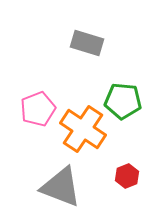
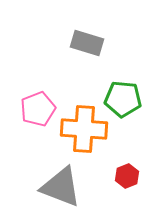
green pentagon: moved 2 px up
orange cross: moved 1 px right; rotated 30 degrees counterclockwise
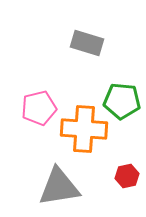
green pentagon: moved 1 px left, 2 px down
pink pentagon: moved 1 px right, 1 px up; rotated 8 degrees clockwise
red hexagon: rotated 10 degrees clockwise
gray triangle: moved 2 px left; rotated 30 degrees counterclockwise
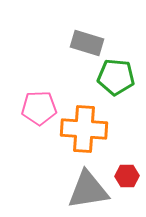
green pentagon: moved 6 px left, 24 px up
pink pentagon: rotated 12 degrees clockwise
red hexagon: rotated 10 degrees clockwise
gray triangle: moved 29 px right, 3 px down
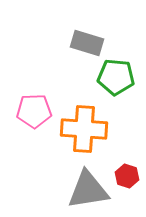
pink pentagon: moved 5 px left, 3 px down
red hexagon: rotated 20 degrees clockwise
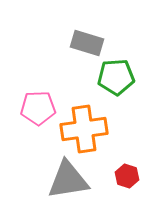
green pentagon: rotated 9 degrees counterclockwise
pink pentagon: moved 4 px right, 3 px up
orange cross: rotated 12 degrees counterclockwise
gray triangle: moved 20 px left, 10 px up
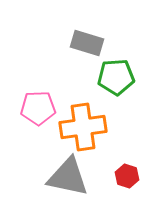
orange cross: moved 1 px left, 2 px up
gray triangle: moved 3 px up; rotated 21 degrees clockwise
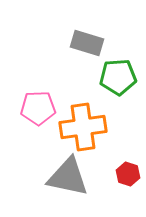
green pentagon: moved 2 px right
red hexagon: moved 1 px right, 2 px up
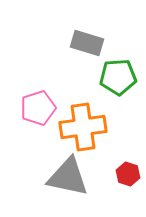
pink pentagon: rotated 16 degrees counterclockwise
